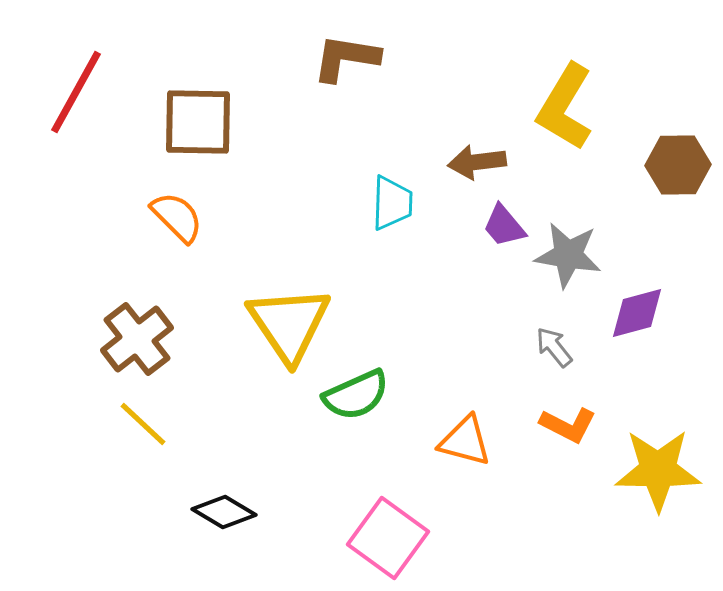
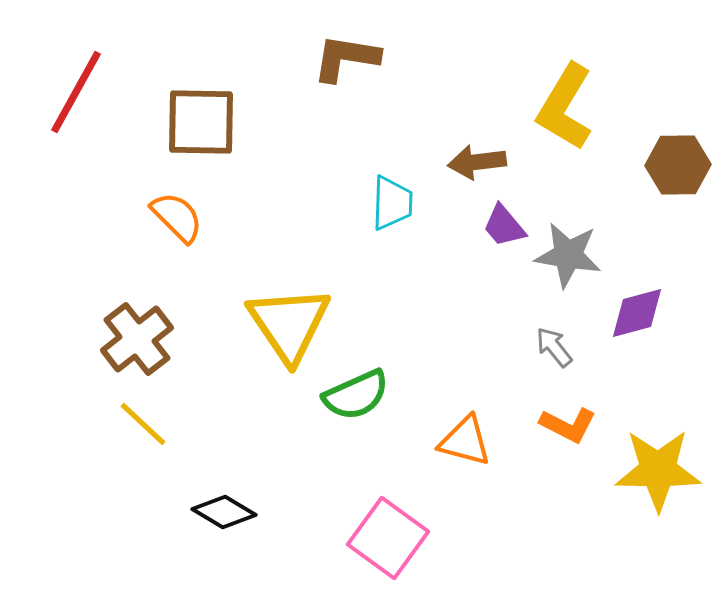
brown square: moved 3 px right
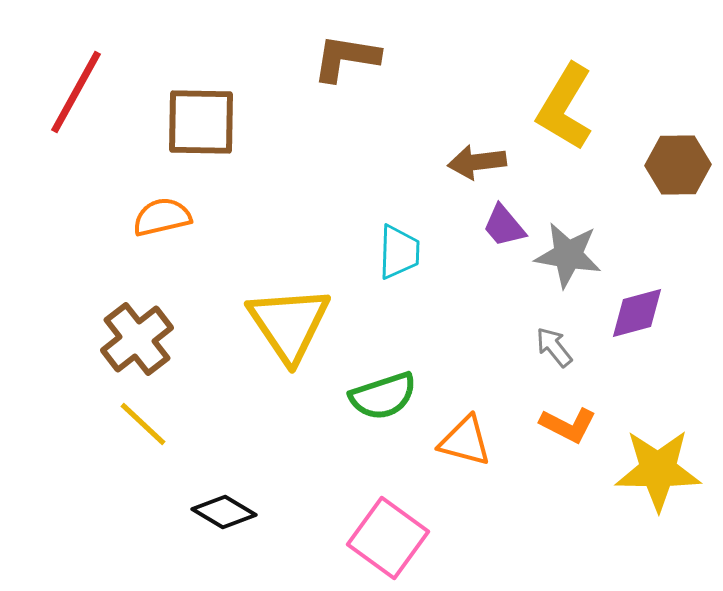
cyan trapezoid: moved 7 px right, 49 px down
orange semicircle: moved 15 px left; rotated 58 degrees counterclockwise
green semicircle: moved 27 px right, 1 px down; rotated 6 degrees clockwise
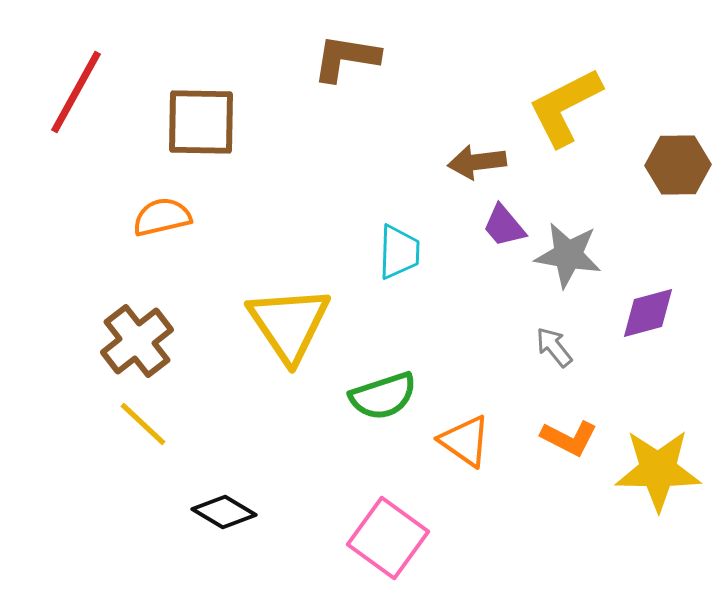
yellow L-shape: rotated 32 degrees clockwise
purple diamond: moved 11 px right
brown cross: moved 2 px down
orange L-shape: moved 1 px right, 13 px down
orange triangle: rotated 20 degrees clockwise
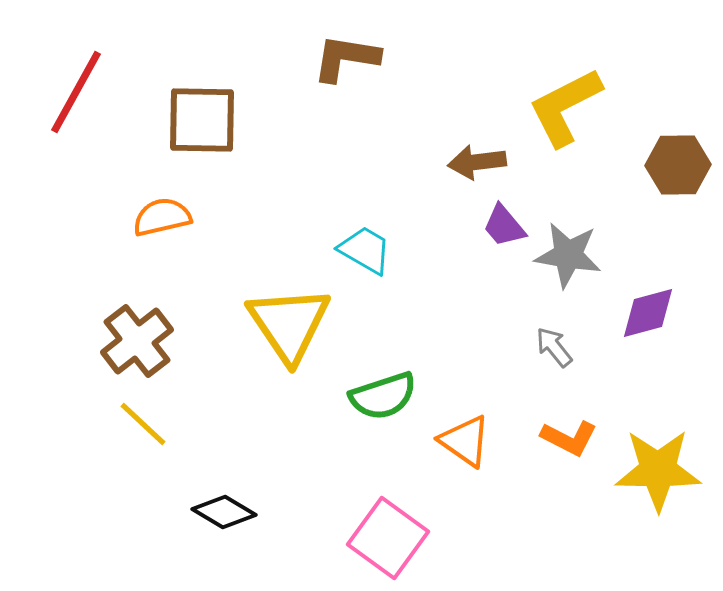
brown square: moved 1 px right, 2 px up
cyan trapezoid: moved 34 px left, 2 px up; rotated 62 degrees counterclockwise
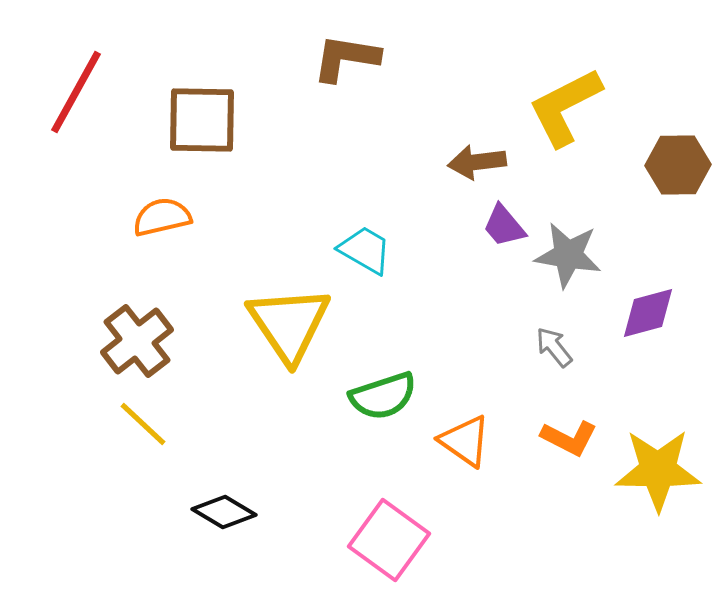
pink square: moved 1 px right, 2 px down
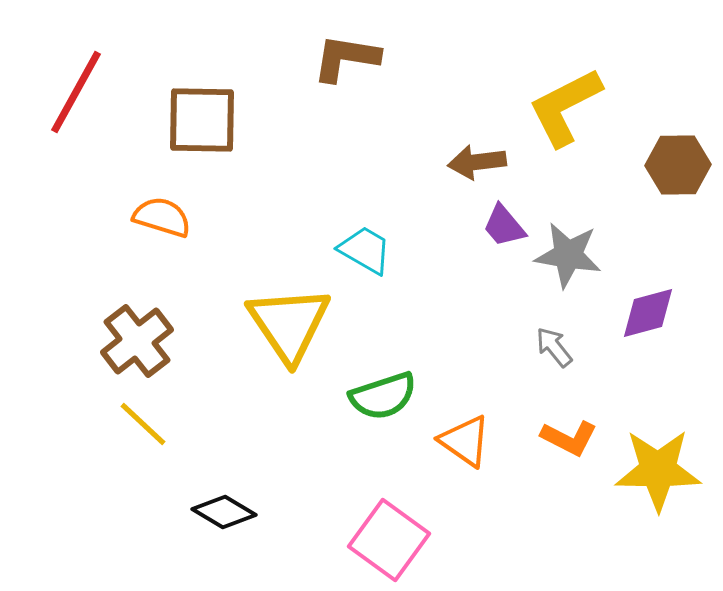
orange semicircle: rotated 30 degrees clockwise
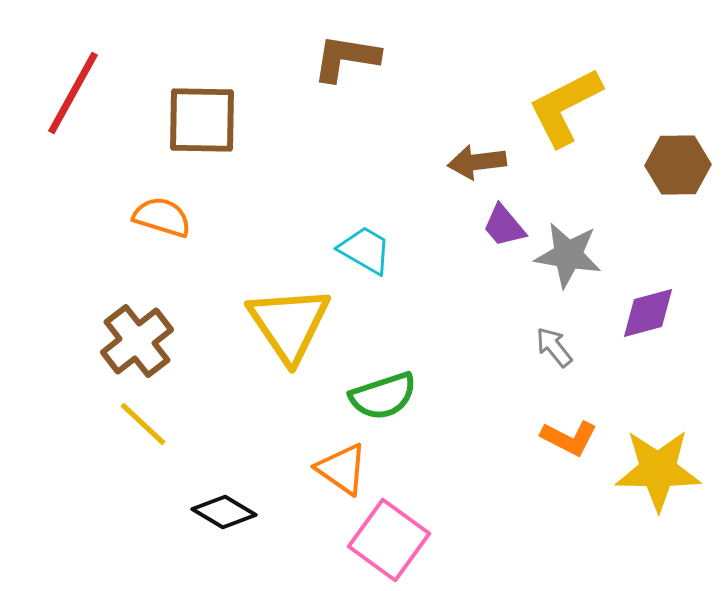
red line: moved 3 px left, 1 px down
orange triangle: moved 123 px left, 28 px down
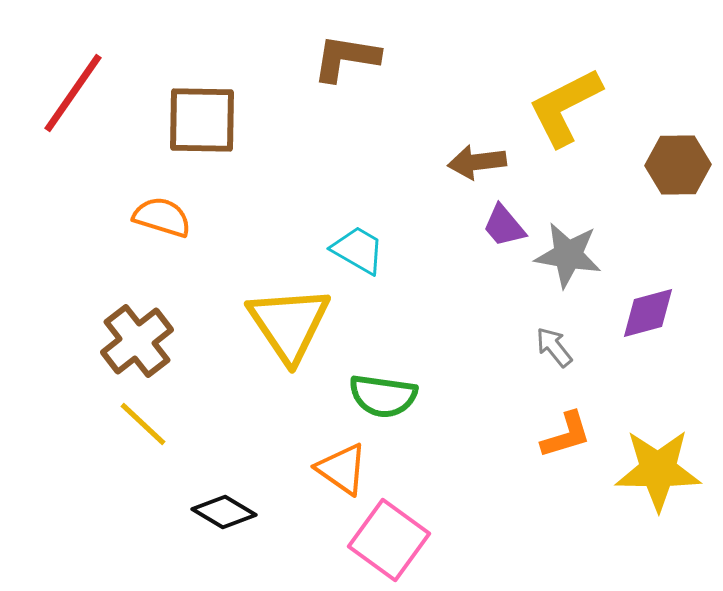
red line: rotated 6 degrees clockwise
cyan trapezoid: moved 7 px left
green semicircle: rotated 26 degrees clockwise
orange L-shape: moved 3 px left, 3 px up; rotated 44 degrees counterclockwise
